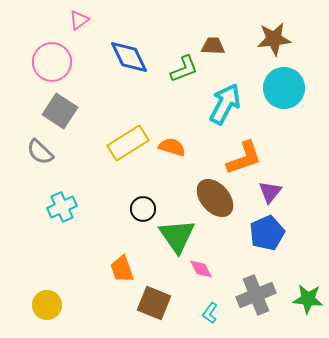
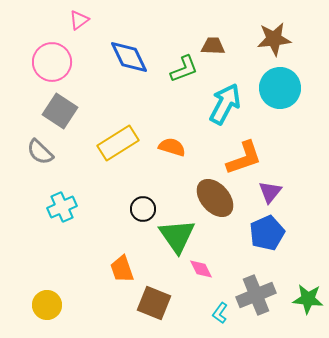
cyan circle: moved 4 px left
yellow rectangle: moved 10 px left
cyan L-shape: moved 10 px right
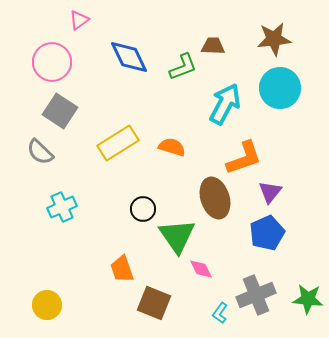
green L-shape: moved 1 px left, 2 px up
brown ellipse: rotated 24 degrees clockwise
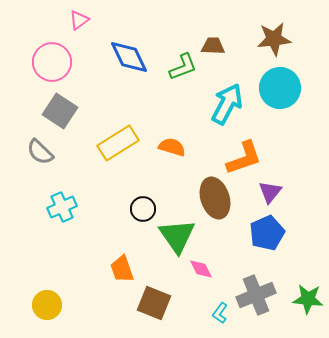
cyan arrow: moved 2 px right
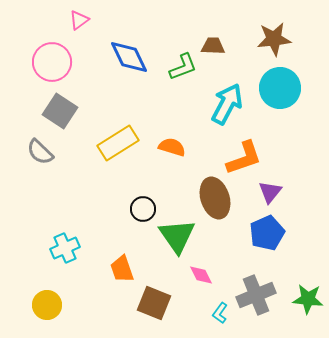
cyan cross: moved 3 px right, 41 px down
pink diamond: moved 6 px down
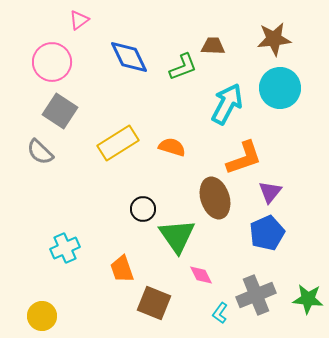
yellow circle: moved 5 px left, 11 px down
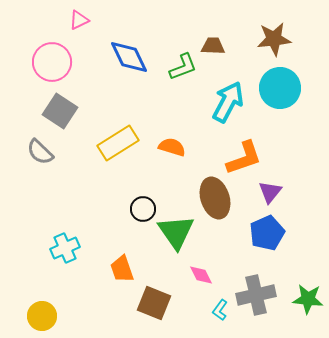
pink triangle: rotated 10 degrees clockwise
cyan arrow: moved 1 px right, 2 px up
green triangle: moved 1 px left, 4 px up
gray cross: rotated 9 degrees clockwise
cyan L-shape: moved 3 px up
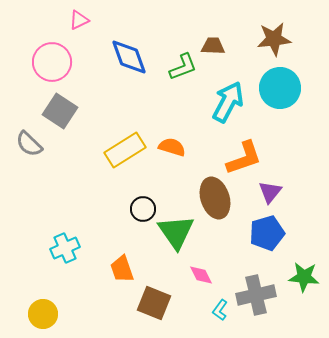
blue diamond: rotated 6 degrees clockwise
yellow rectangle: moved 7 px right, 7 px down
gray semicircle: moved 11 px left, 8 px up
blue pentagon: rotated 8 degrees clockwise
green star: moved 4 px left, 22 px up
yellow circle: moved 1 px right, 2 px up
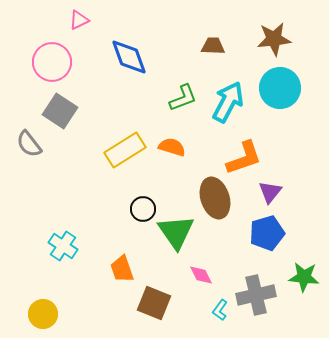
green L-shape: moved 31 px down
gray semicircle: rotated 8 degrees clockwise
cyan cross: moved 2 px left, 2 px up; rotated 32 degrees counterclockwise
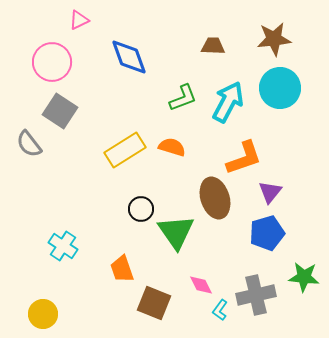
black circle: moved 2 px left
pink diamond: moved 10 px down
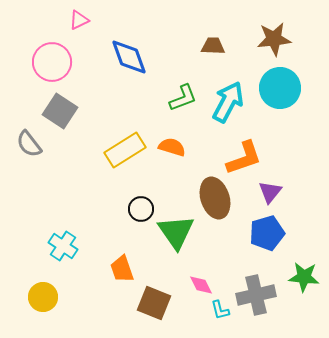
cyan L-shape: rotated 50 degrees counterclockwise
yellow circle: moved 17 px up
